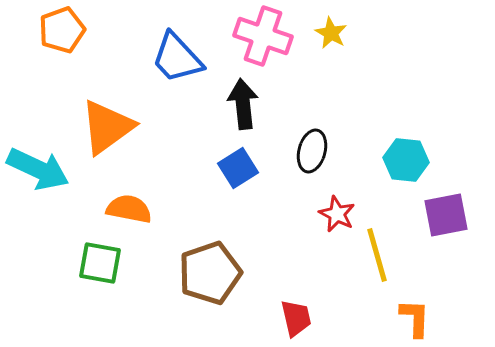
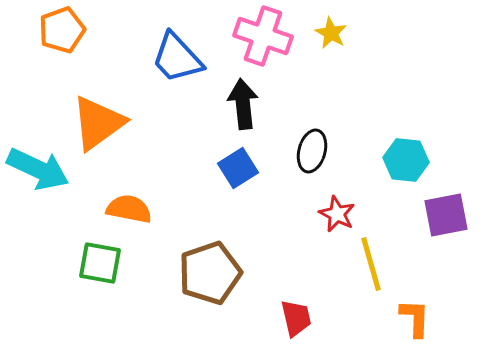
orange triangle: moved 9 px left, 4 px up
yellow line: moved 6 px left, 9 px down
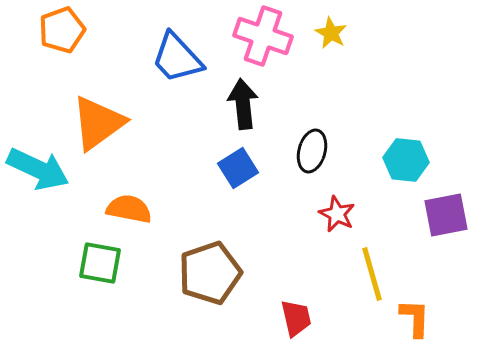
yellow line: moved 1 px right, 10 px down
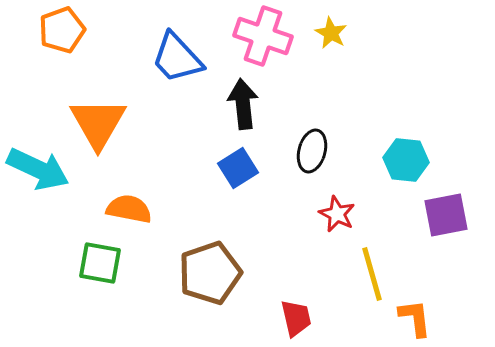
orange triangle: rotated 24 degrees counterclockwise
orange L-shape: rotated 9 degrees counterclockwise
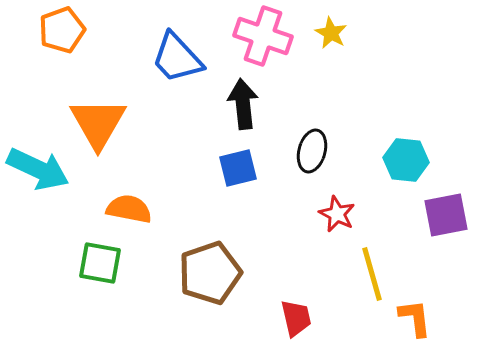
blue square: rotated 18 degrees clockwise
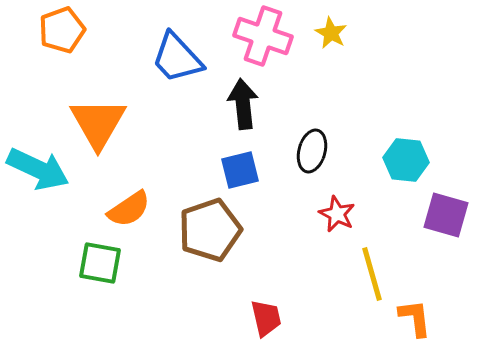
blue square: moved 2 px right, 2 px down
orange semicircle: rotated 135 degrees clockwise
purple square: rotated 27 degrees clockwise
brown pentagon: moved 43 px up
red trapezoid: moved 30 px left
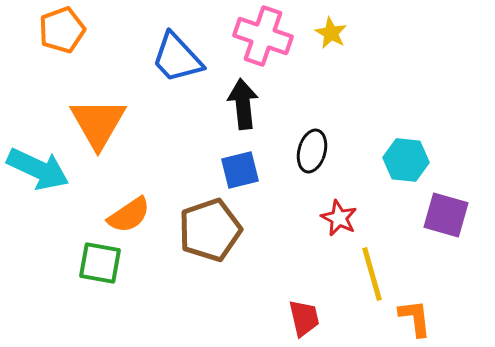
orange semicircle: moved 6 px down
red star: moved 2 px right, 4 px down
red trapezoid: moved 38 px right
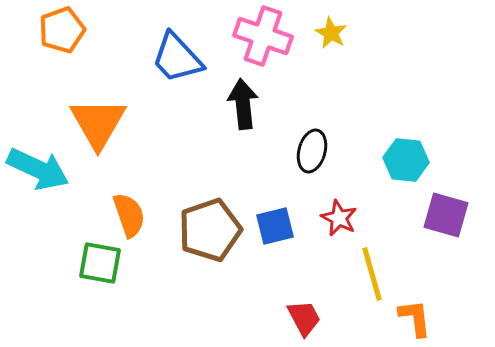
blue square: moved 35 px right, 56 px down
orange semicircle: rotated 75 degrees counterclockwise
red trapezoid: rotated 15 degrees counterclockwise
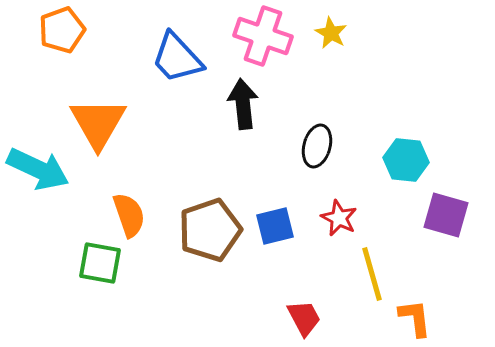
black ellipse: moved 5 px right, 5 px up
